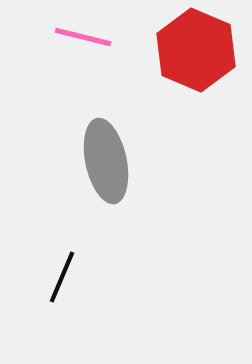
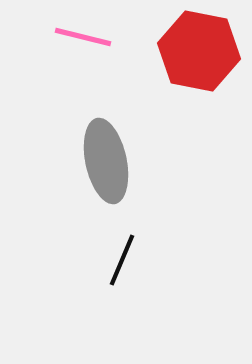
red hexagon: moved 3 px right, 1 px down; rotated 12 degrees counterclockwise
black line: moved 60 px right, 17 px up
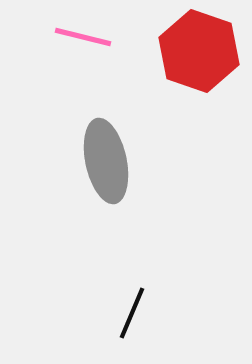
red hexagon: rotated 8 degrees clockwise
black line: moved 10 px right, 53 px down
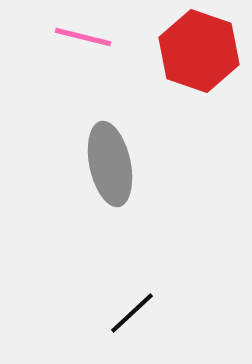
gray ellipse: moved 4 px right, 3 px down
black line: rotated 24 degrees clockwise
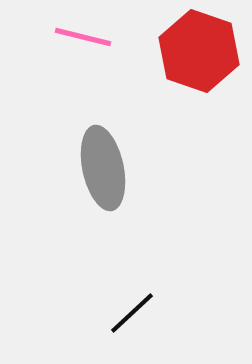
gray ellipse: moved 7 px left, 4 px down
